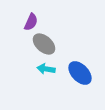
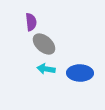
purple semicircle: rotated 30 degrees counterclockwise
blue ellipse: rotated 45 degrees counterclockwise
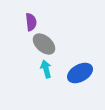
cyan arrow: rotated 66 degrees clockwise
blue ellipse: rotated 30 degrees counterclockwise
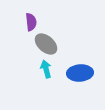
gray ellipse: moved 2 px right
blue ellipse: rotated 25 degrees clockwise
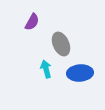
purple semicircle: moved 1 px right; rotated 36 degrees clockwise
gray ellipse: moved 15 px right; rotated 25 degrees clockwise
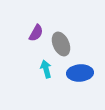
purple semicircle: moved 4 px right, 11 px down
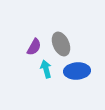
purple semicircle: moved 2 px left, 14 px down
blue ellipse: moved 3 px left, 2 px up
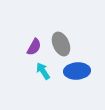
cyan arrow: moved 3 px left, 2 px down; rotated 18 degrees counterclockwise
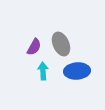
cyan arrow: rotated 30 degrees clockwise
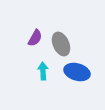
purple semicircle: moved 1 px right, 9 px up
blue ellipse: moved 1 px down; rotated 20 degrees clockwise
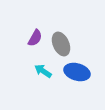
cyan arrow: rotated 54 degrees counterclockwise
